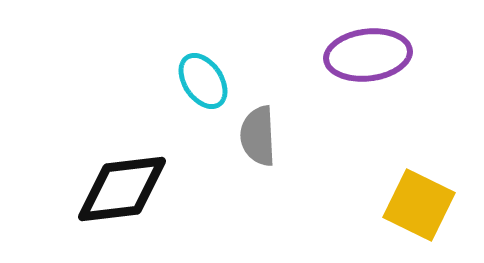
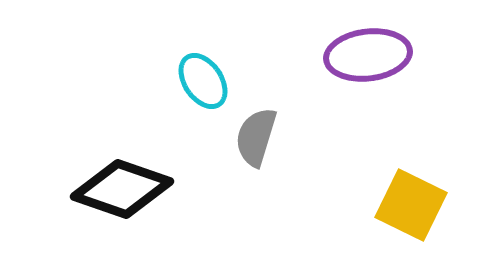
gray semicircle: moved 2 px left, 1 px down; rotated 20 degrees clockwise
black diamond: rotated 26 degrees clockwise
yellow square: moved 8 px left
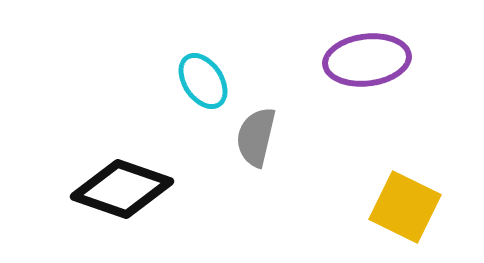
purple ellipse: moved 1 px left, 5 px down
gray semicircle: rotated 4 degrees counterclockwise
yellow square: moved 6 px left, 2 px down
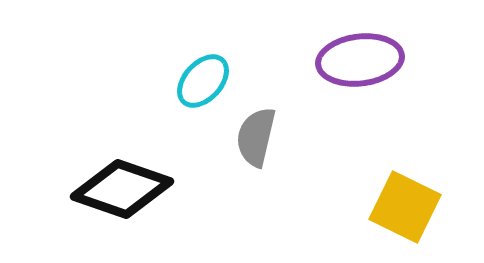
purple ellipse: moved 7 px left
cyan ellipse: rotated 76 degrees clockwise
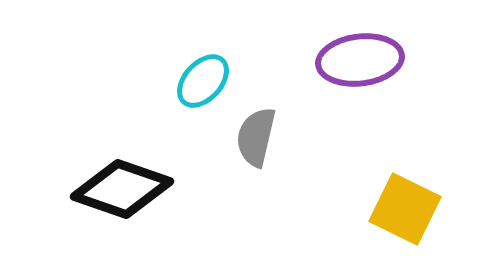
yellow square: moved 2 px down
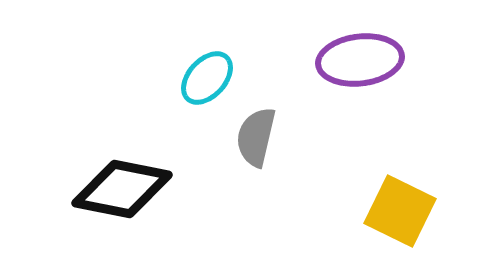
cyan ellipse: moved 4 px right, 3 px up
black diamond: rotated 8 degrees counterclockwise
yellow square: moved 5 px left, 2 px down
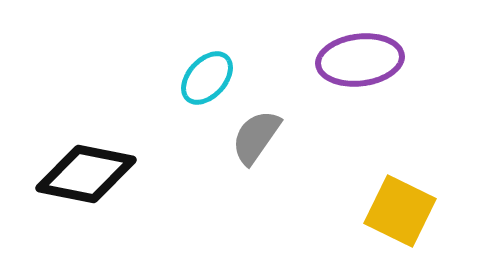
gray semicircle: rotated 22 degrees clockwise
black diamond: moved 36 px left, 15 px up
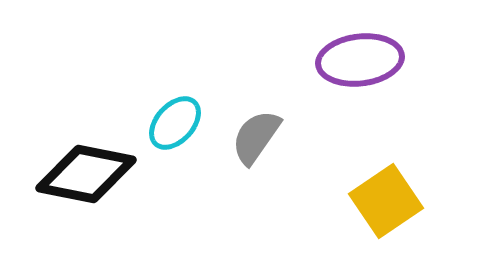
cyan ellipse: moved 32 px left, 45 px down
yellow square: moved 14 px left, 10 px up; rotated 30 degrees clockwise
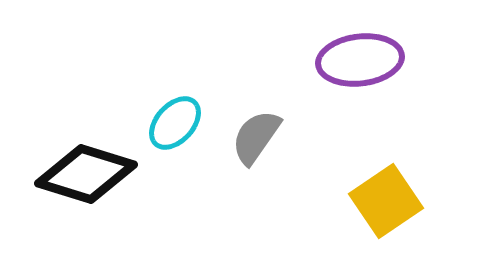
black diamond: rotated 6 degrees clockwise
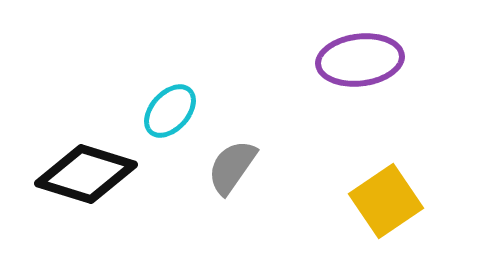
cyan ellipse: moved 5 px left, 12 px up
gray semicircle: moved 24 px left, 30 px down
